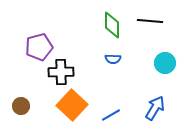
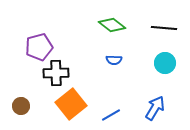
black line: moved 14 px right, 7 px down
green diamond: rotated 52 degrees counterclockwise
blue semicircle: moved 1 px right, 1 px down
black cross: moved 5 px left, 1 px down
orange square: moved 1 px left, 1 px up; rotated 8 degrees clockwise
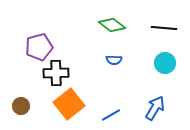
orange square: moved 2 px left
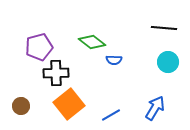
green diamond: moved 20 px left, 17 px down
cyan circle: moved 3 px right, 1 px up
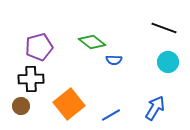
black line: rotated 15 degrees clockwise
black cross: moved 25 px left, 6 px down
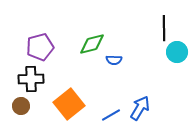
black line: rotated 70 degrees clockwise
green diamond: moved 2 px down; rotated 52 degrees counterclockwise
purple pentagon: moved 1 px right
cyan circle: moved 9 px right, 10 px up
blue arrow: moved 15 px left
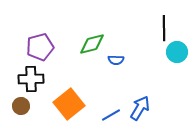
blue semicircle: moved 2 px right
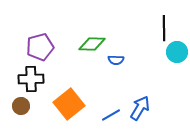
green diamond: rotated 16 degrees clockwise
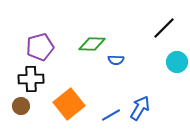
black line: rotated 45 degrees clockwise
cyan circle: moved 10 px down
